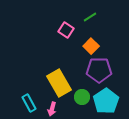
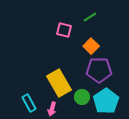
pink square: moved 2 px left; rotated 21 degrees counterclockwise
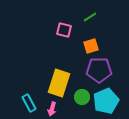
orange square: rotated 28 degrees clockwise
yellow rectangle: rotated 48 degrees clockwise
cyan pentagon: rotated 10 degrees clockwise
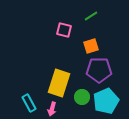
green line: moved 1 px right, 1 px up
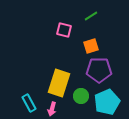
green circle: moved 1 px left, 1 px up
cyan pentagon: moved 1 px right, 1 px down
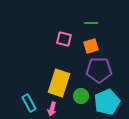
green line: moved 7 px down; rotated 32 degrees clockwise
pink square: moved 9 px down
